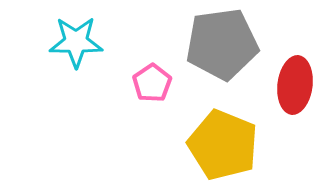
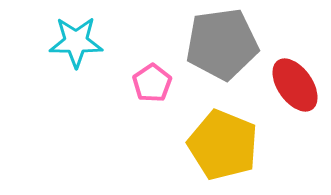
red ellipse: rotated 42 degrees counterclockwise
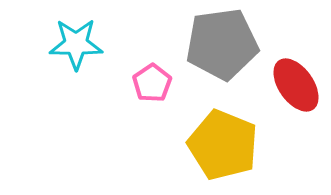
cyan star: moved 2 px down
red ellipse: moved 1 px right
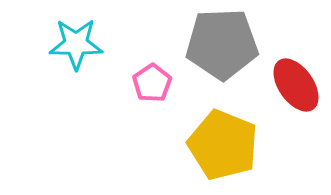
gray pentagon: rotated 6 degrees clockwise
